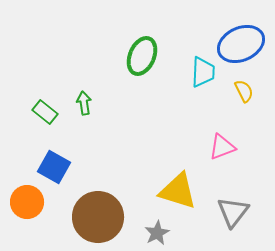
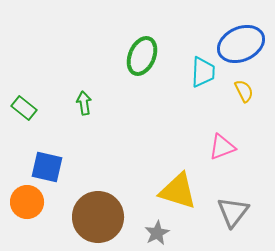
green rectangle: moved 21 px left, 4 px up
blue square: moved 7 px left; rotated 16 degrees counterclockwise
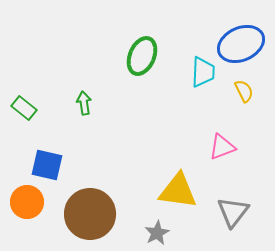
blue square: moved 2 px up
yellow triangle: rotated 9 degrees counterclockwise
brown circle: moved 8 px left, 3 px up
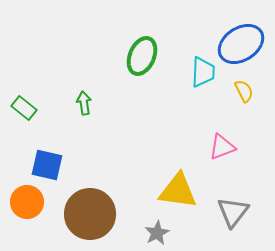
blue ellipse: rotated 9 degrees counterclockwise
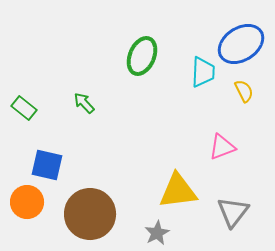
green arrow: rotated 35 degrees counterclockwise
yellow triangle: rotated 15 degrees counterclockwise
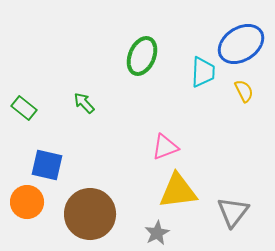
pink triangle: moved 57 px left
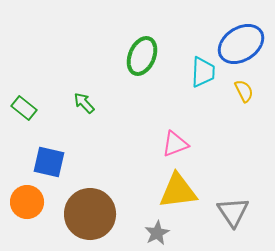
pink triangle: moved 10 px right, 3 px up
blue square: moved 2 px right, 3 px up
gray triangle: rotated 12 degrees counterclockwise
